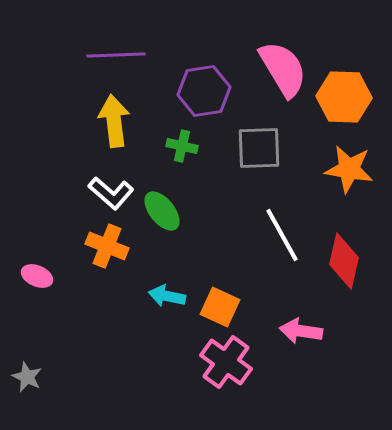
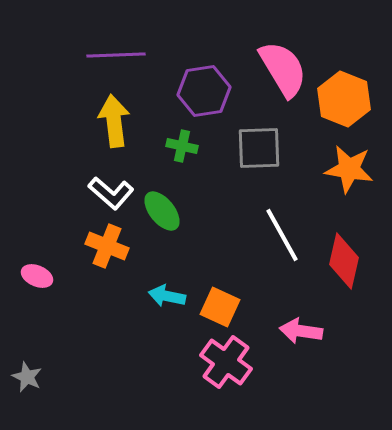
orange hexagon: moved 2 px down; rotated 20 degrees clockwise
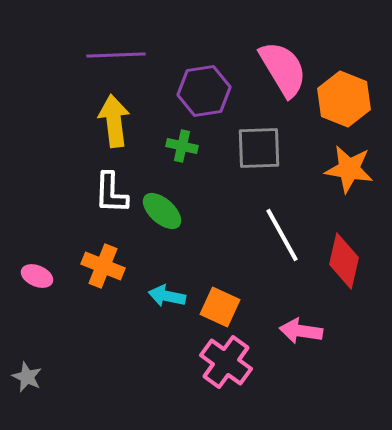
white L-shape: rotated 51 degrees clockwise
green ellipse: rotated 9 degrees counterclockwise
orange cross: moved 4 px left, 20 px down
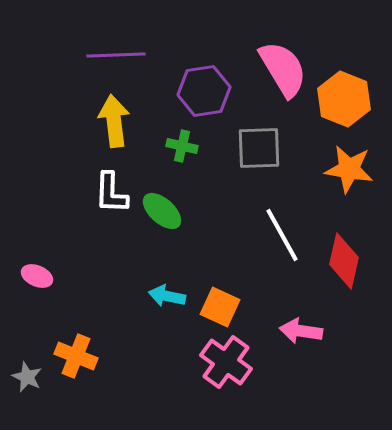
orange cross: moved 27 px left, 90 px down
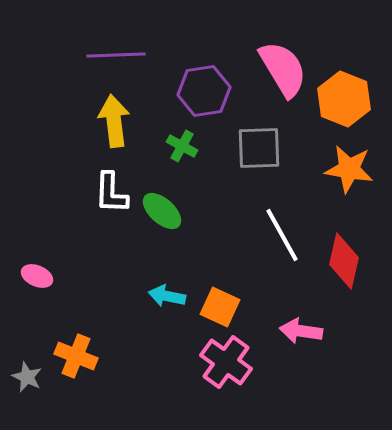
green cross: rotated 16 degrees clockwise
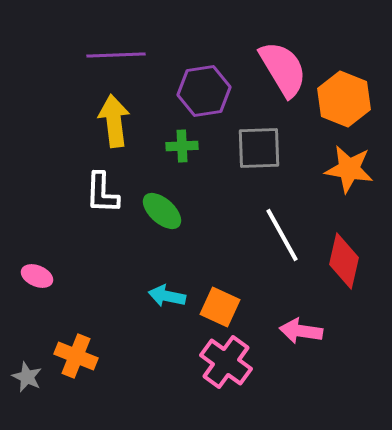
green cross: rotated 32 degrees counterclockwise
white L-shape: moved 9 px left
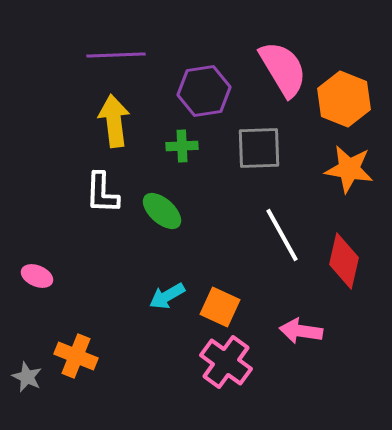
cyan arrow: rotated 42 degrees counterclockwise
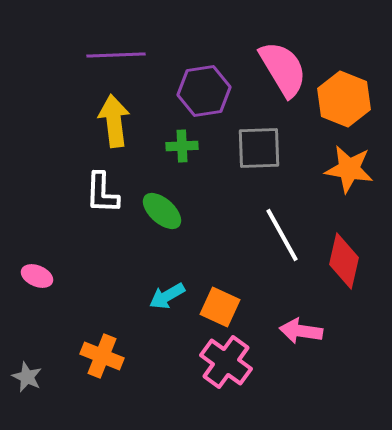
orange cross: moved 26 px right
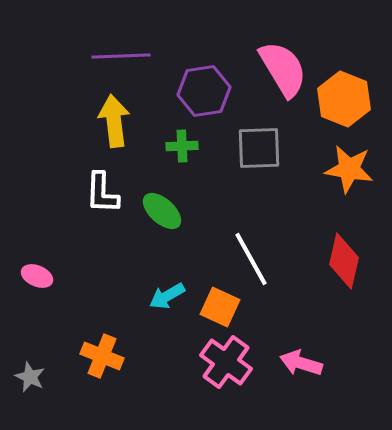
purple line: moved 5 px right, 1 px down
white line: moved 31 px left, 24 px down
pink arrow: moved 32 px down; rotated 9 degrees clockwise
gray star: moved 3 px right
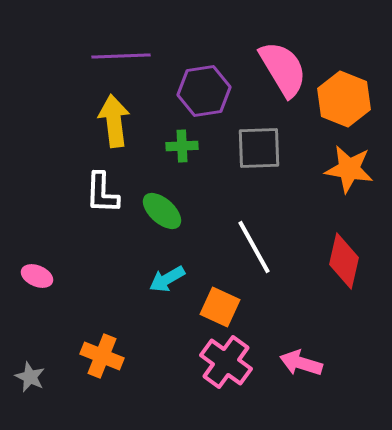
white line: moved 3 px right, 12 px up
cyan arrow: moved 17 px up
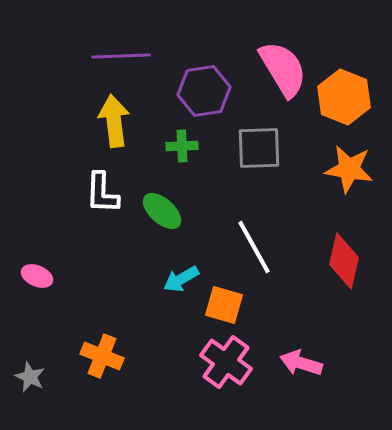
orange hexagon: moved 2 px up
cyan arrow: moved 14 px right
orange square: moved 4 px right, 2 px up; rotated 9 degrees counterclockwise
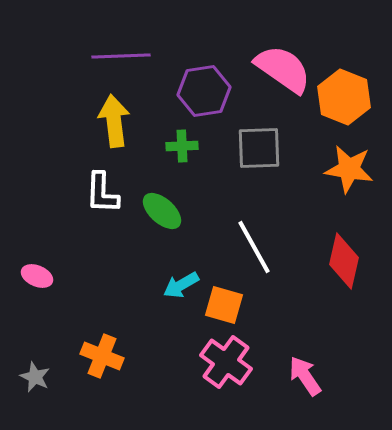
pink semicircle: rotated 24 degrees counterclockwise
cyan arrow: moved 6 px down
pink arrow: moved 4 px right, 13 px down; rotated 39 degrees clockwise
gray star: moved 5 px right
